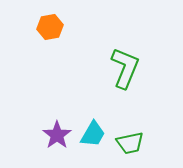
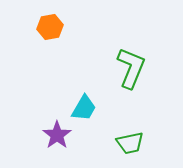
green L-shape: moved 6 px right
cyan trapezoid: moved 9 px left, 26 px up
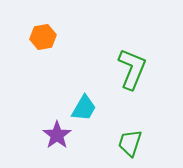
orange hexagon: moved 7 px left, 10 px down
green L-shape: moved 1 px right, 1 px down
green trapezoid: rotated 120 degrees clockwise
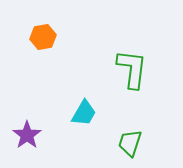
green L-shape: rotated 15 degrees counterclockwise
cyan trapezoid: moved 5 px down
purple star: moved 30 px left
